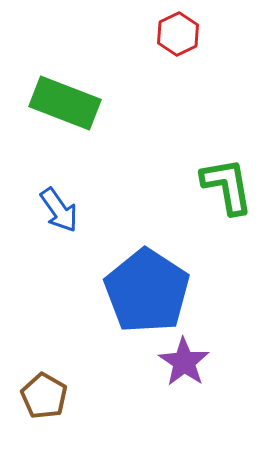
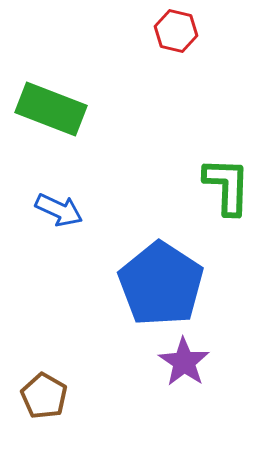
red hexagon: moved 2 px left, 3 px up; rotated 21 degrees counterclockwise
green rectangle: moved 14 px left, 6 px down
green L-shape: rotated 12 degrees clockwise
blue arrow: rotated 30 degrees counterclockwise
blue pentagon: moved 14 px right, 7 px up
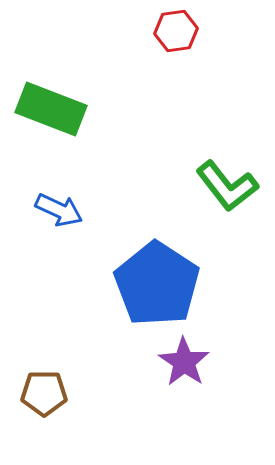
red hexagon: rotated 21 degrees counterclockwise
green L-shape: rotated 140 degrees clockwise
blue pentagon: moved 4 px left
brown pentagon: moved 3 px up; rotated 30 degrees counterclockwise
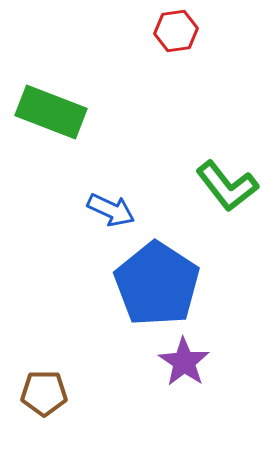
green rectangle: moved 3 px down
blue arrow: moved 52 px right
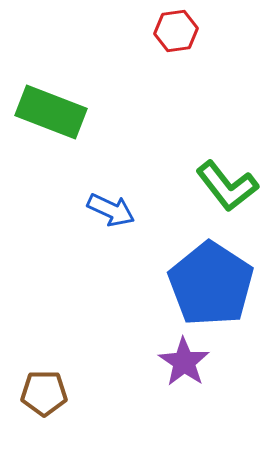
blue pentagon: moved 54 px right
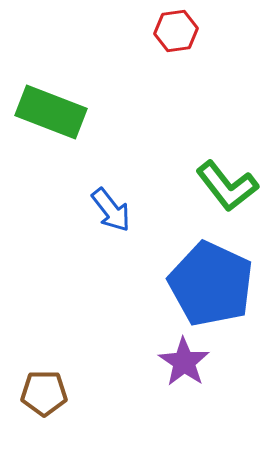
blue arrow: rotated 27 degrees clockwise
blue pentagon: rotated 8 degrees counterclockwise
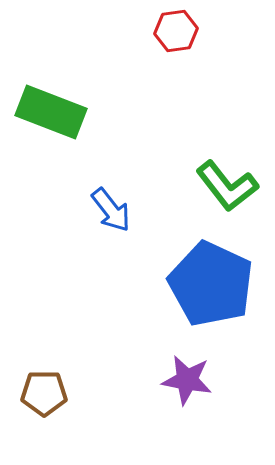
purple star: moved 3 px right, 18 px down; rotated 24 degrees counterclockwise
